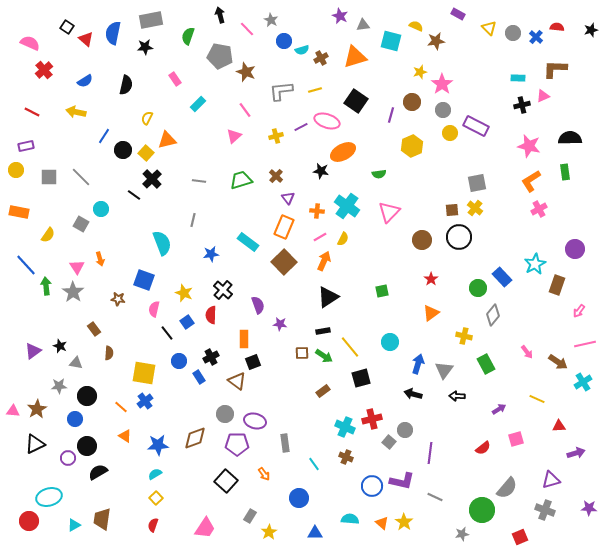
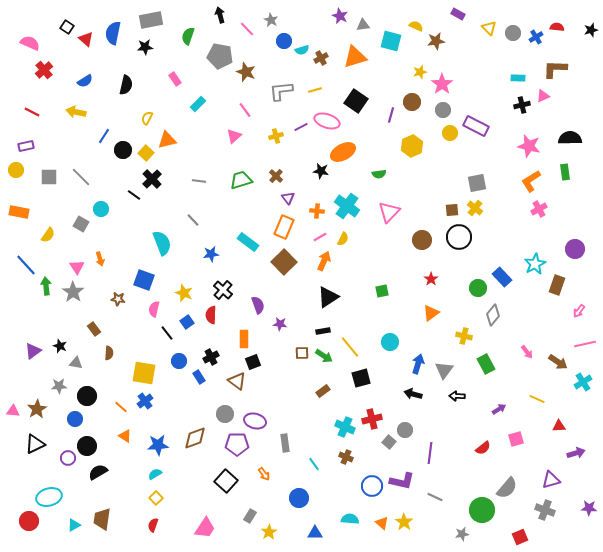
blue cross at (536, 37): rotated 16 degrees clockwise
gray line at (193, 220): rotated 56 degrees counterclockwise
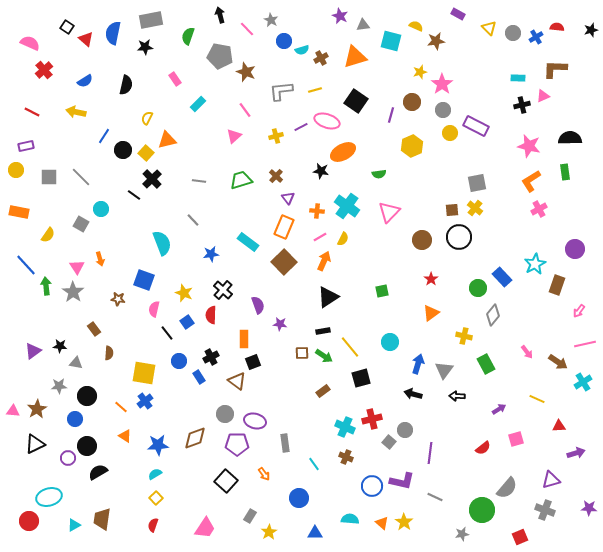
black star at (60, 346): rotated 16 degrees counterclockwise
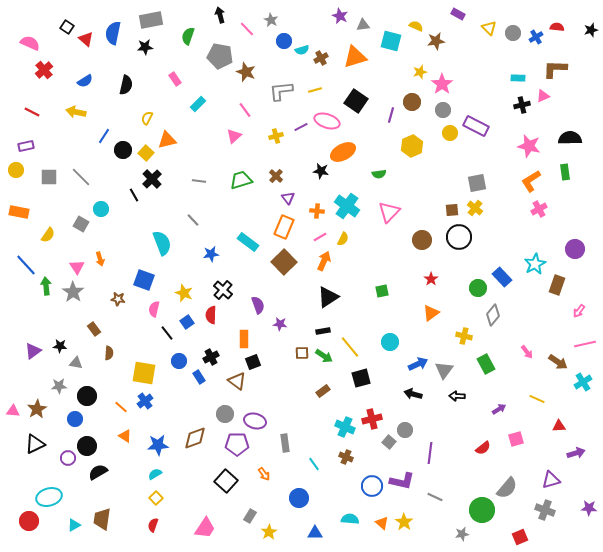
black line at (134, 195): rotated 24 degrees clockwise
blue arrow at (418, 364): rotated 48 degrees clockwise
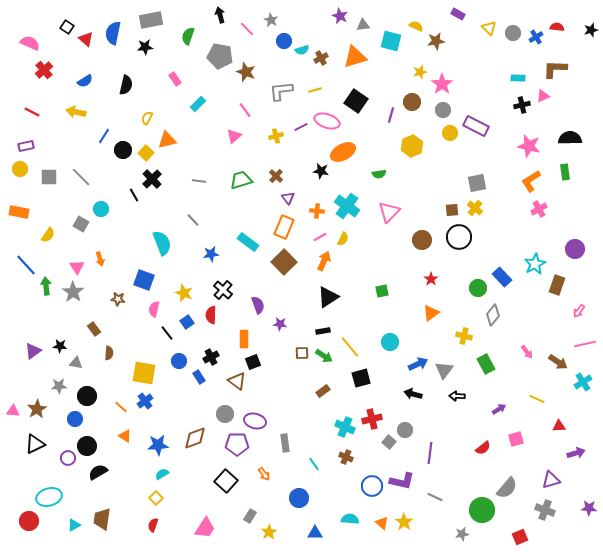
yellow circle at (16, 170): moved 4 px right, 1 px up
cyan semicircle at (155, 474): moved 7 px right
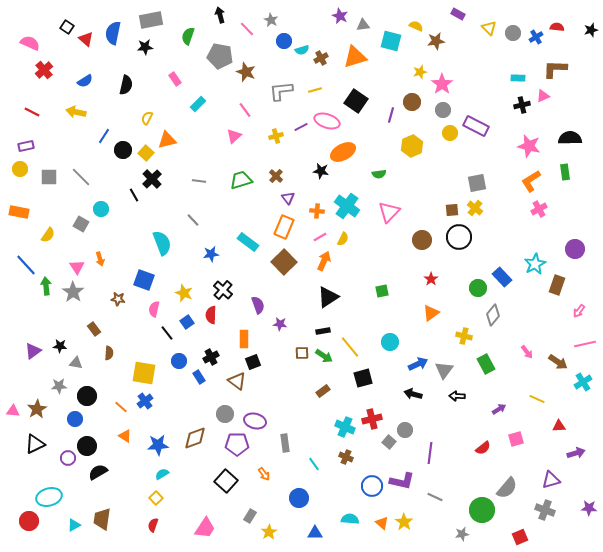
black square at (361, 378): moved 2 px right
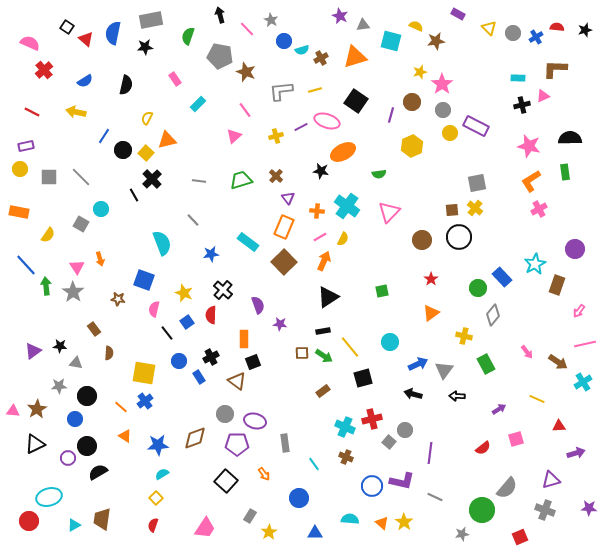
black star at (591, 30): moved 6 px left
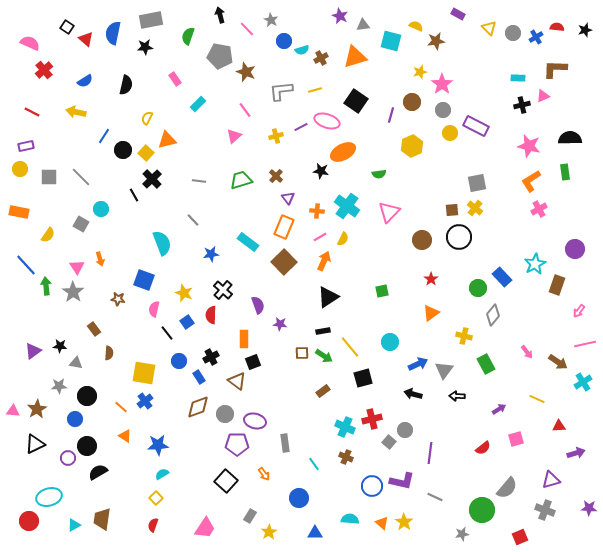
brown diamond at (195, 438): moved 3 px right, 31 px up
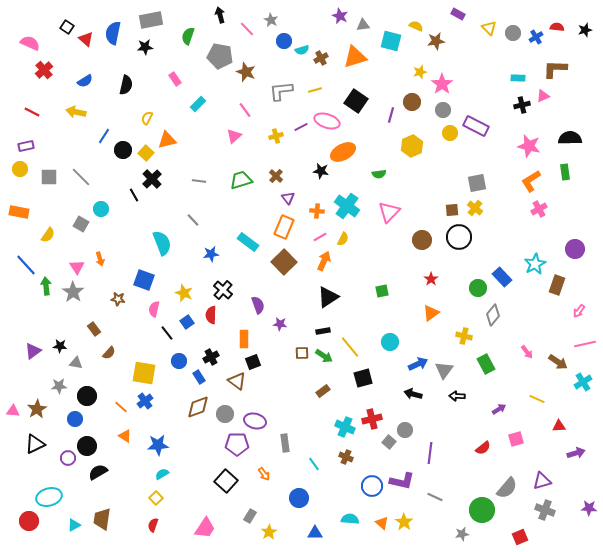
brown semicircle at (109, 353): rotated 40 degrees clockwise
purple triangle at (551, 480): moved 9 px left, 1 px down
